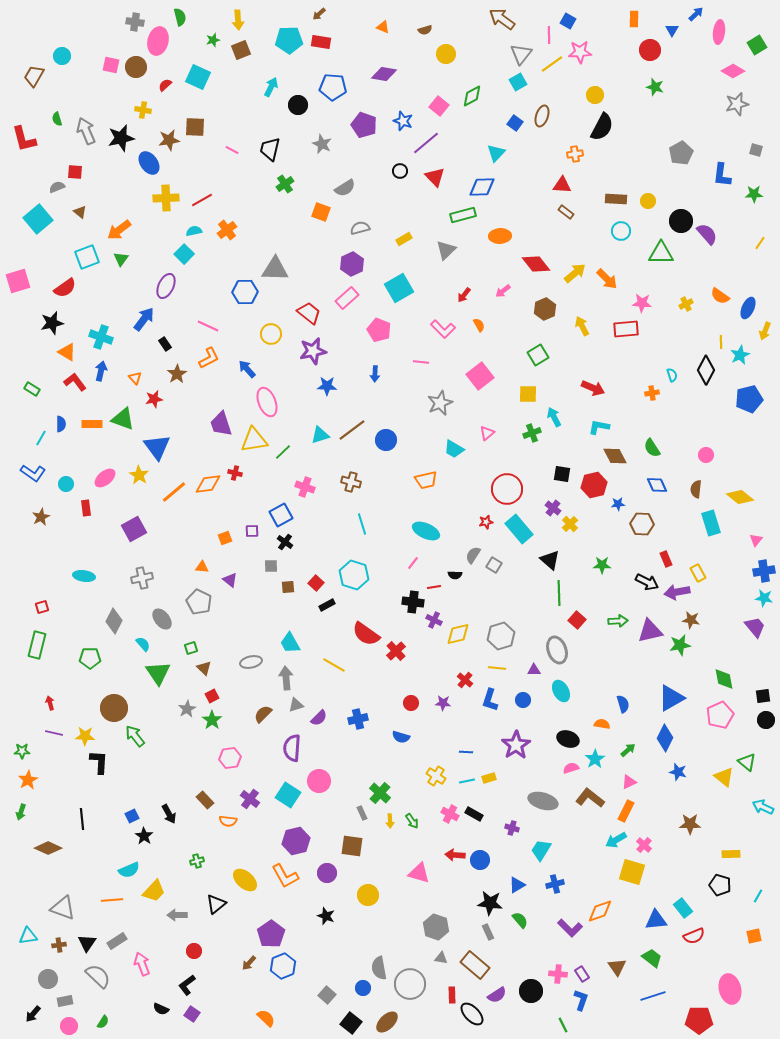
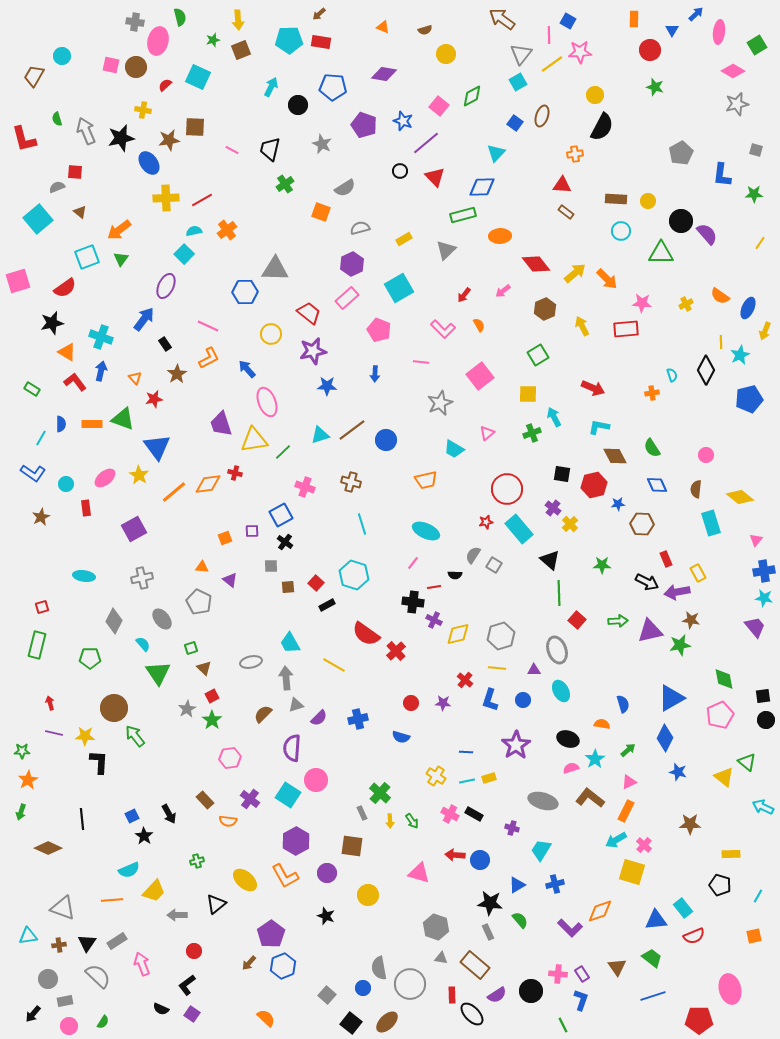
pink circle at (319, 781): moved 3 px left, 1 px up
purple hexagon at (296, 841): rotated 16 degrees counterclockwise
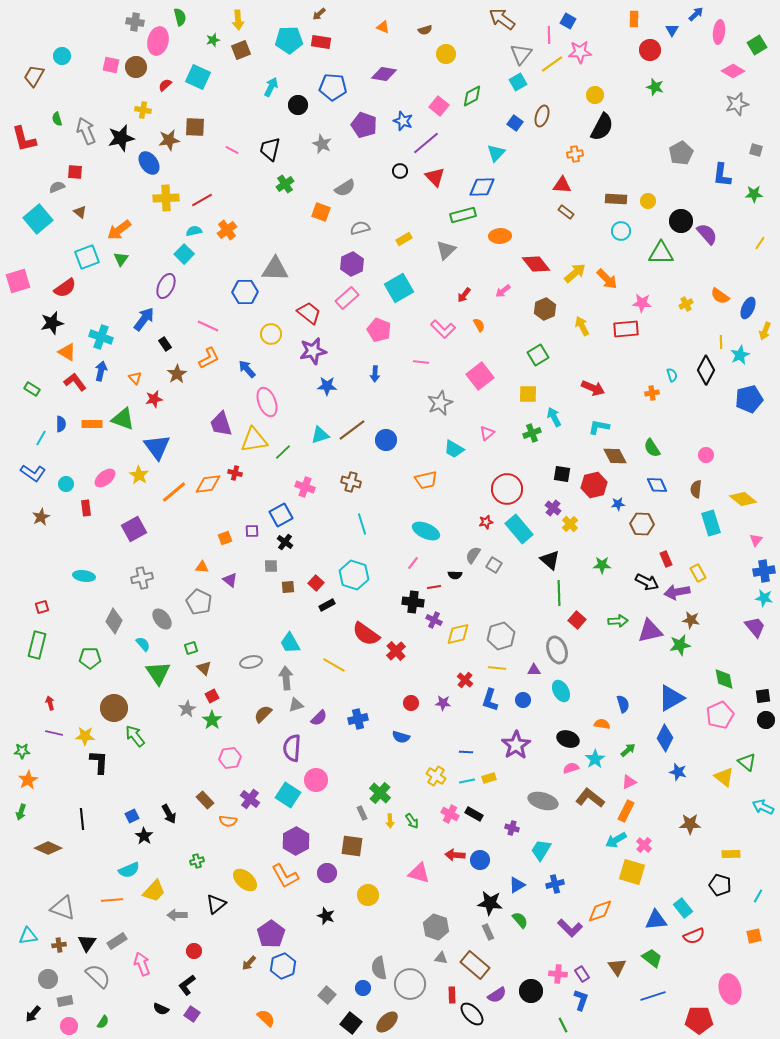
yellow diamond at (740, 497): moved 3 px right, 2 px down
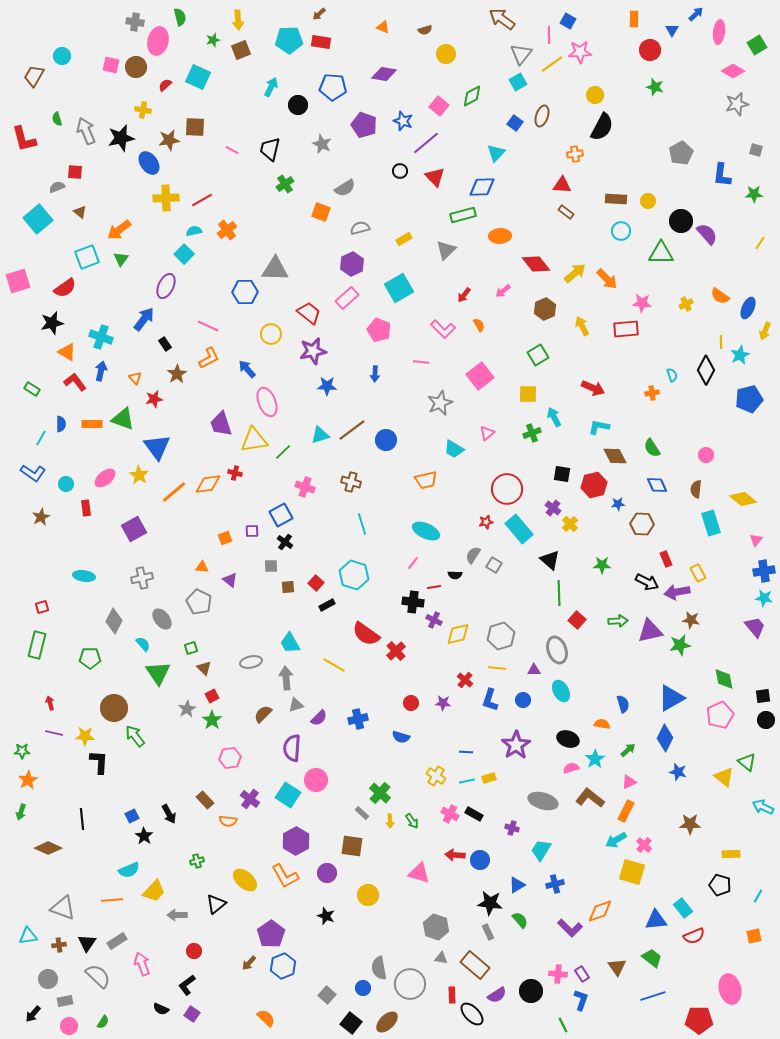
gray rectangle at (362, 813): rotated 24 degrees counterclockwise
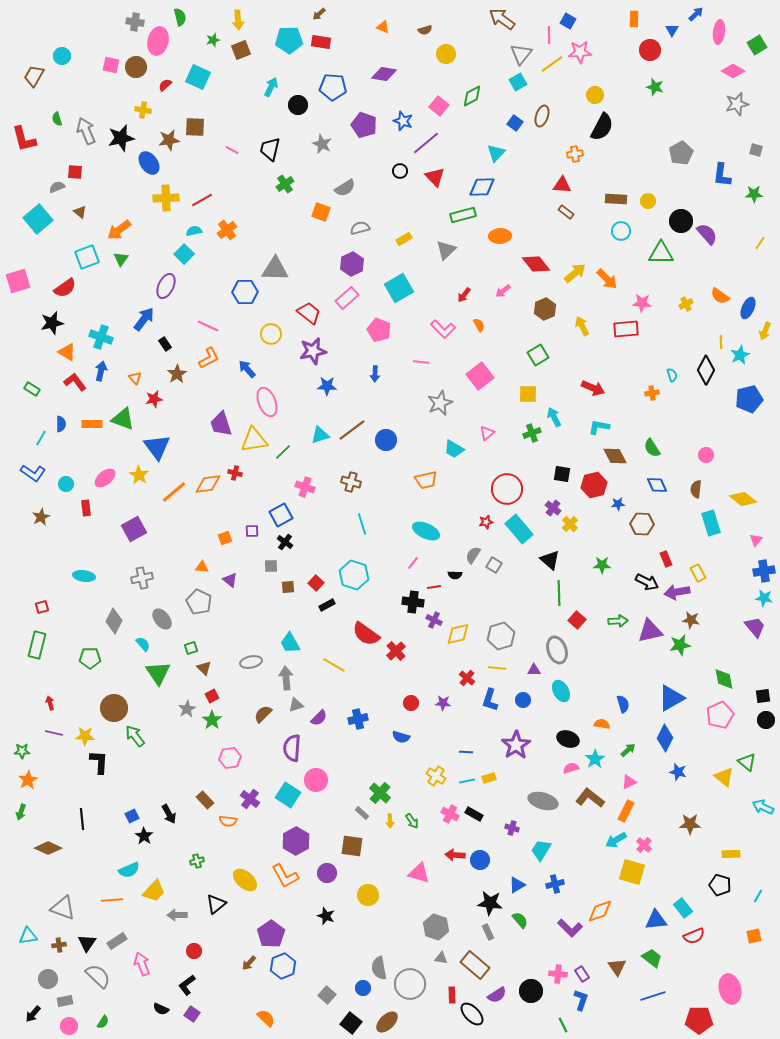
red cross at (465, 680): moved 2 px right, 2 px up
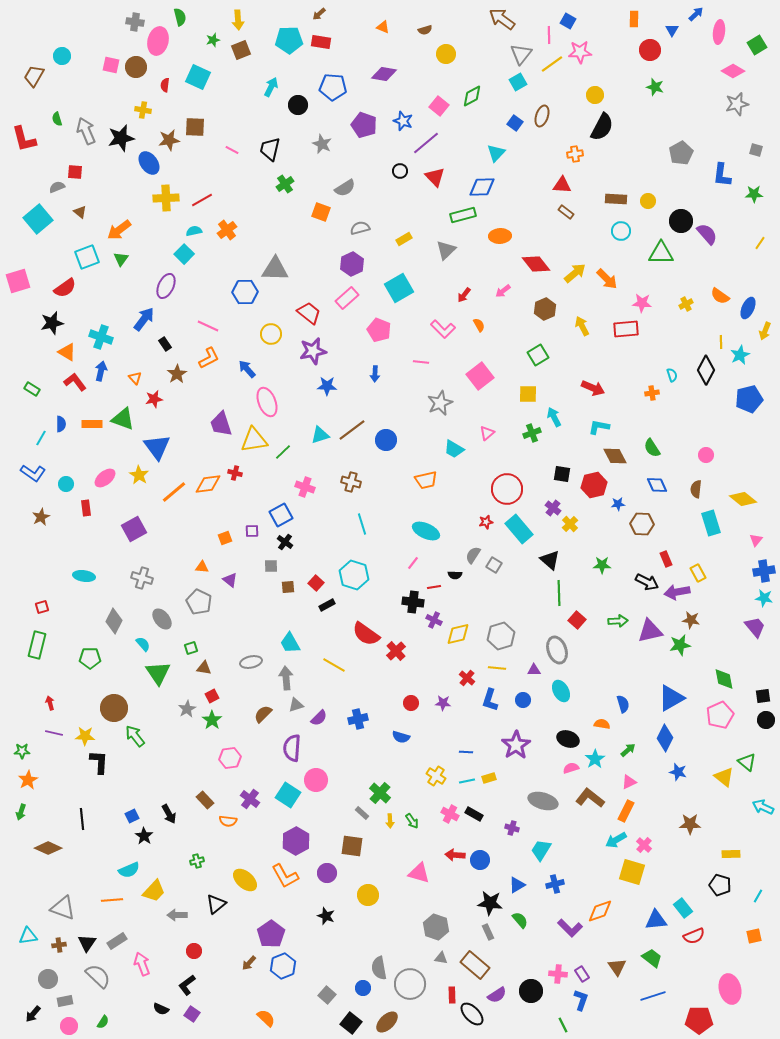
red semicircle at (165, 85): rotated 40 degrees counterclockwise
gray cross at (142, 578): rotated 30 degrees clockwise
brown triangle at (204, 668): rotated 35 degrees counterclockwise
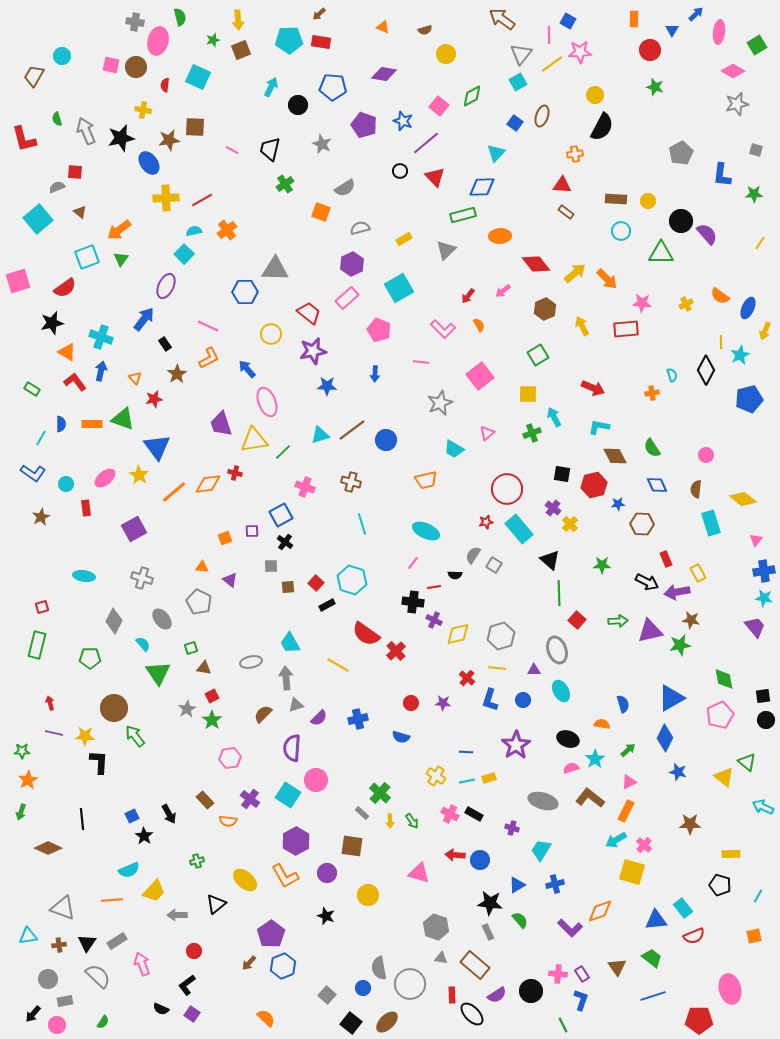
red arrow at (464, 295): moved 4 px right, 1 px down
cyan hexagon at (354, 575): moved 2 px left, 5 px down
yellow line at (334, 665): moved 4 px right
pink circle at (69, 1026): moved 12 px left, 1 px up
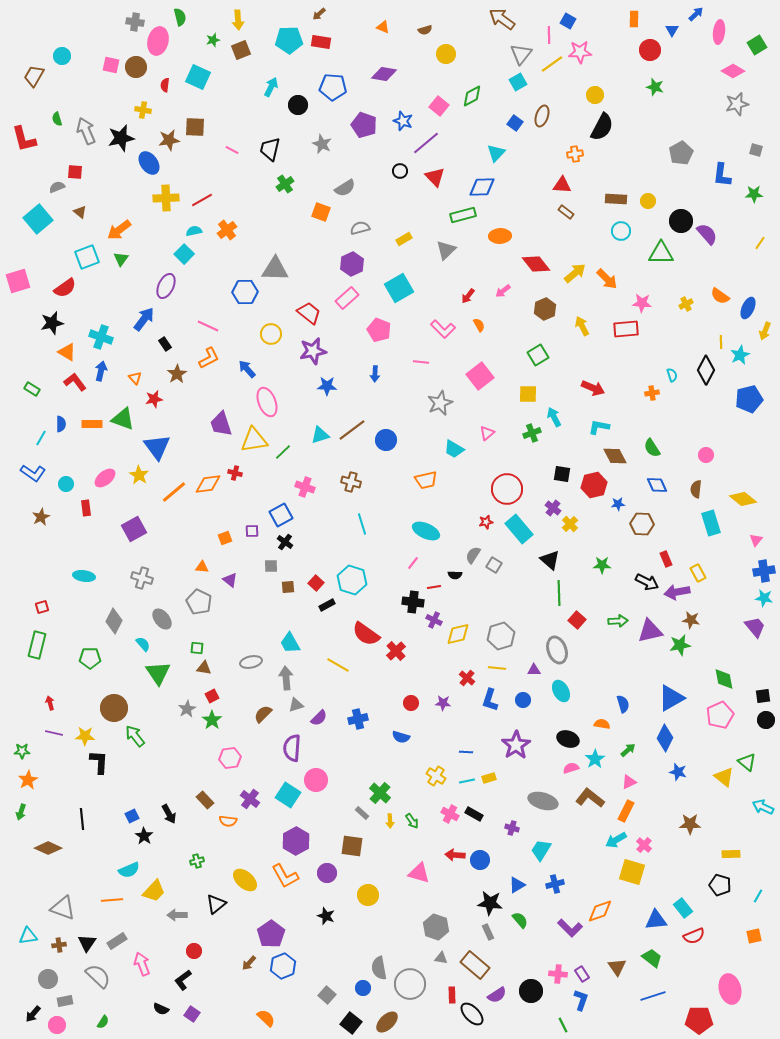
green square at (191, 648): moved 6 px right; rotated 24 degrees clockwise
black L-shape at (187, 985): moved 4 px left, 5 px up
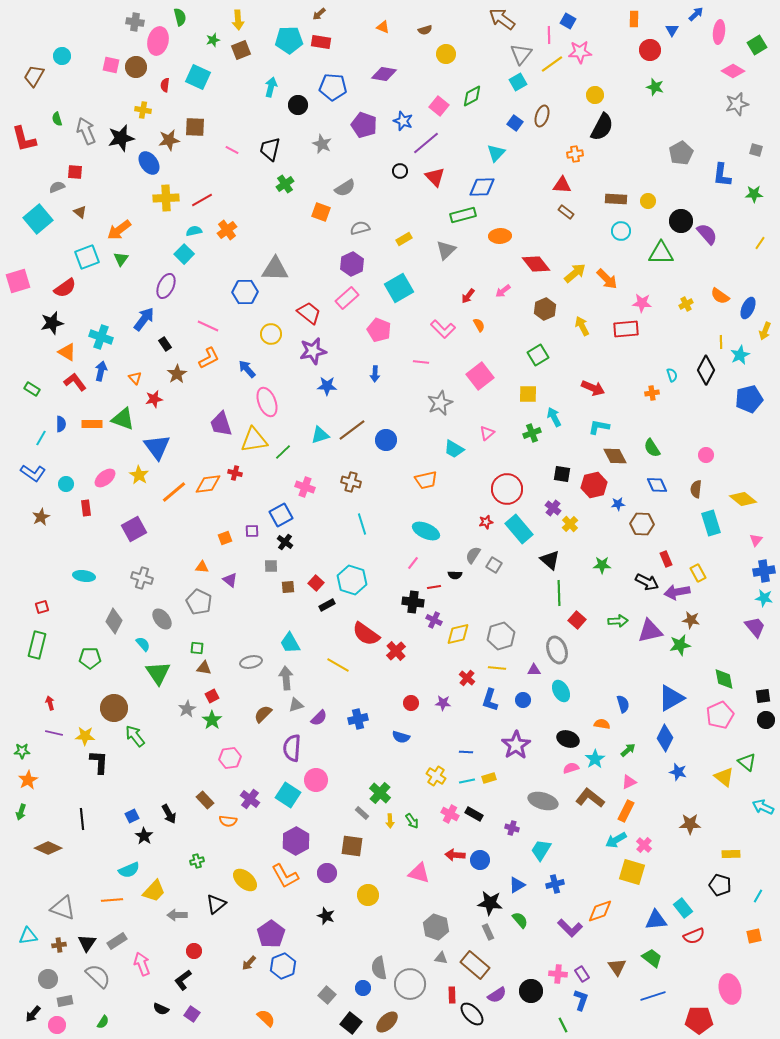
cyan arrow at (271, 87): rotated 12 degrees counterclockwise
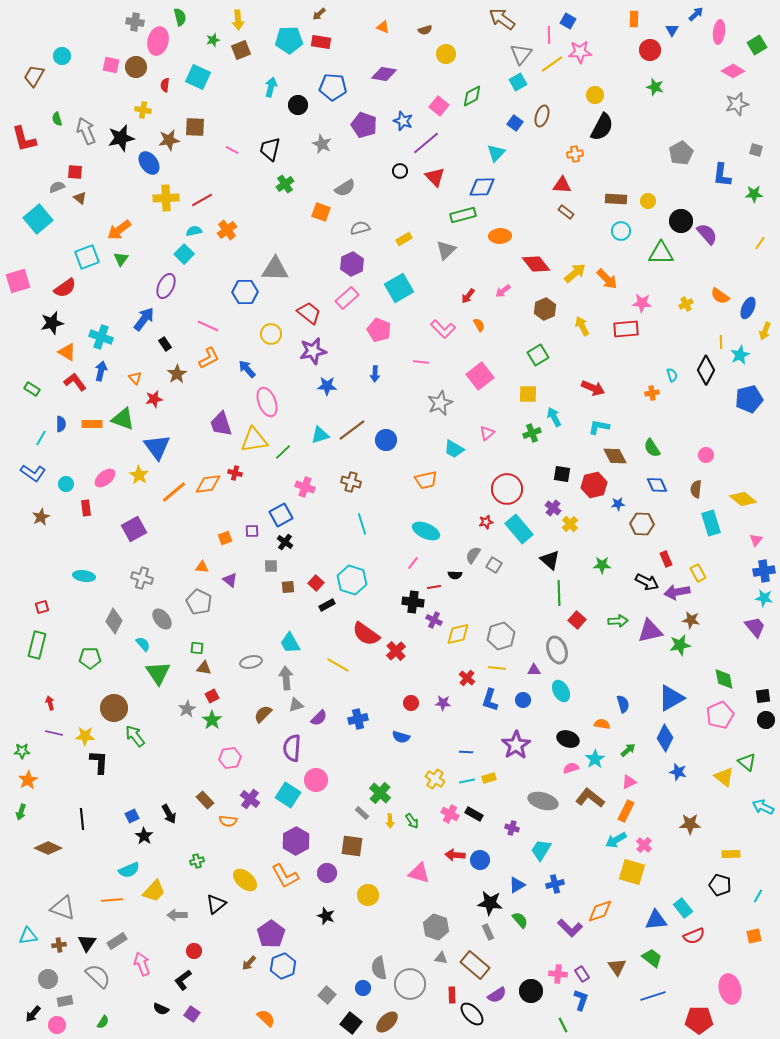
brown triangle at (80, 212): moved 14 px up
yellow cross at (436, 776): moved 1 px left, 3 px down
